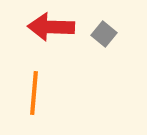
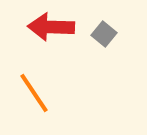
orange line: rotated 39 degrees counterclockwise
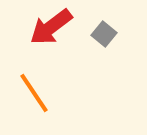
red arrow: rotated 39 degrees counterclockwise
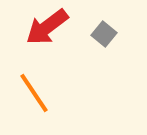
red arrow: moved 4 px left
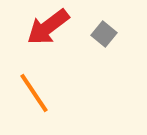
red arrow: moved 1 px right
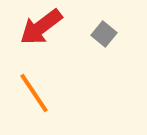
red arrow: moved 7 px left
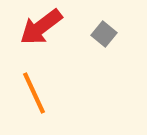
orange line: rotated 9 degrees clockwise
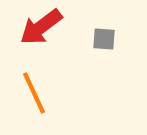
gray square: moved 5 px down; rotated 35 degrees counterclockwise
